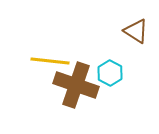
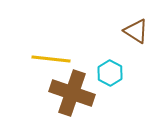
yellow line: moved 1 px right, 2 px up
brown cross: moved 4 px left, 8 px down
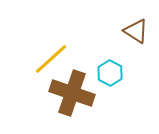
yellow line: rotated 48 degrees counterclockwise
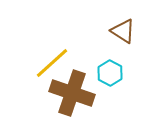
brown triangle: moved 13 px left
yellow line: moved 1 px right, 4 px down
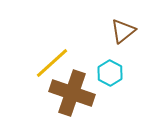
brown triangle: rotated 48 degrees clockwise
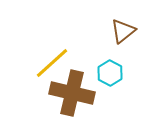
brown cross: rotated 6 degrees counterclockwise
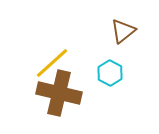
brown cross: moved 13 px left
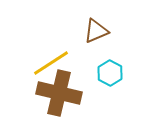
brown triangle: moved 27 px left; rotated 16 degrees clockwise
yellow line: moved 1 px left; rotated 9 degrees clockwise
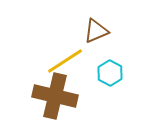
yellow line: moved 14 px right, 2 px up
brown cross: moved 4 px left, 3 px down
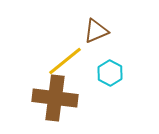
yellow line: rotated 6 degrees counterclockwise
brown cross: moved 2 px down; rotated 6 degrees counterclockwise
